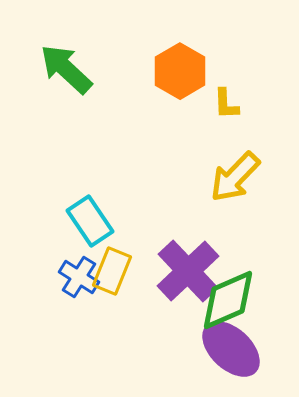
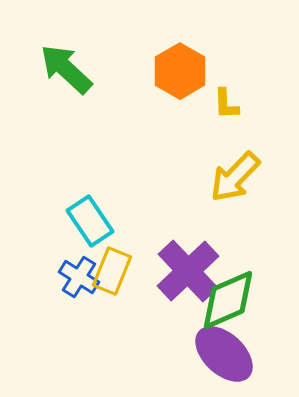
purple ellipse: moved 7 px left, 5 px down
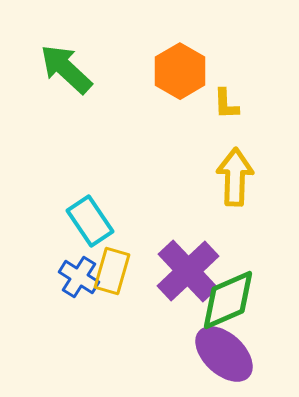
yellow arrow: rotated 138 degrees clockwise
yellow rectangle: rotated 6 degrees counterclockwise
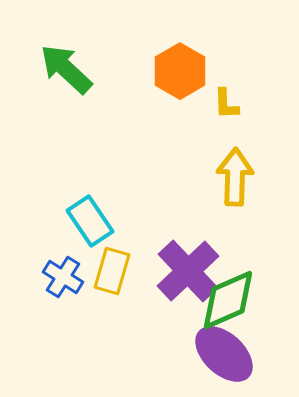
blue cross: moved 16 px left
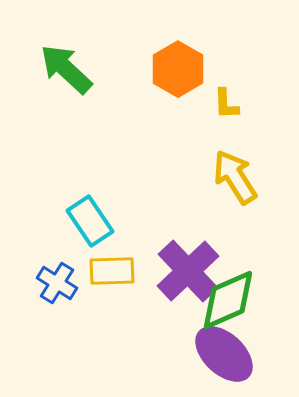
orange hexagon: moved 2 px left, 2 px up
yellow arrow: rotated 34 degrees counterclockwise
yellow rectangle: rotated 72 degrees clockwise
blue cross: moved 6 px left, 6 px down
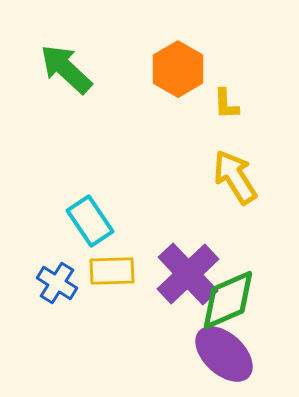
purple cross: moved 3 px down
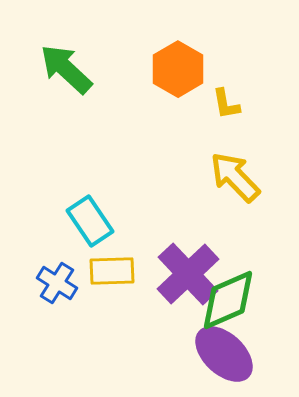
yellow L-shape: rotated 8 degrees counterclockwise
yellow arrow: rotated 12 degrees counterclockwise
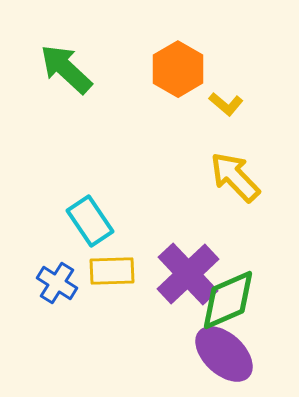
yellow L-shape: rotated 40 degrees counterclockwise
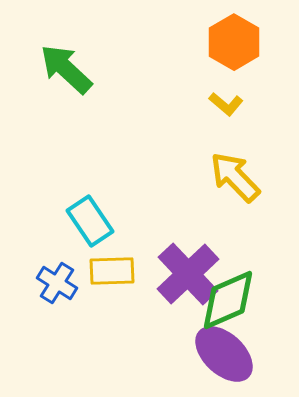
orange hexagon: moved 56 px right, 27 px up
